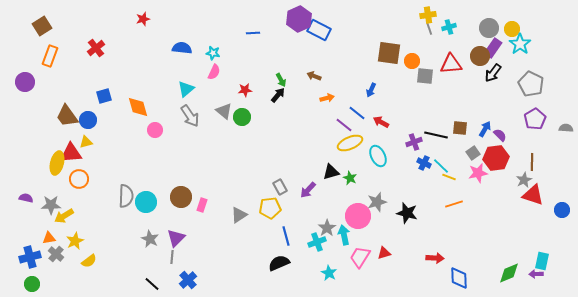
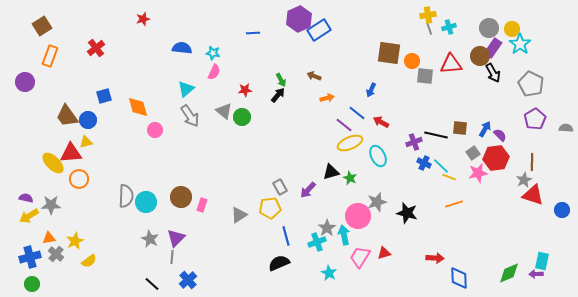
blue rectangle at (319, 30): rotated 60 degrees counterclockwise
black arrow at (493, 73): rotated 66 degrees counterclockwise
yellow ellipse at (57, 163): moved 4 px left; rotated 60 degrees counterclockwise
yellow arrow at (64, 216): moved 35 px left
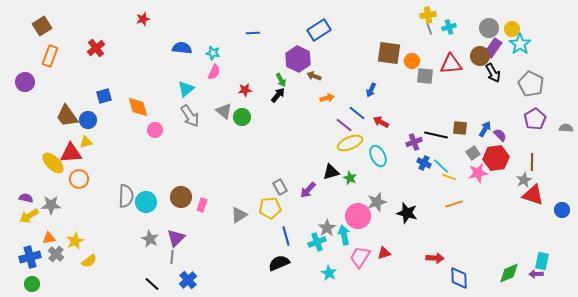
purple hexagon at (299, 19): moved 1 px left, 40 px down; rotated 10 degrees counterclockwise
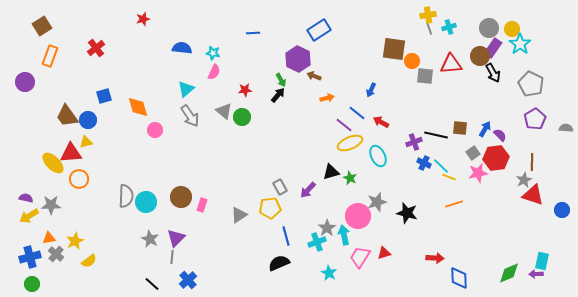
brown square at (389, 53): moved 5 px right, 4 px up
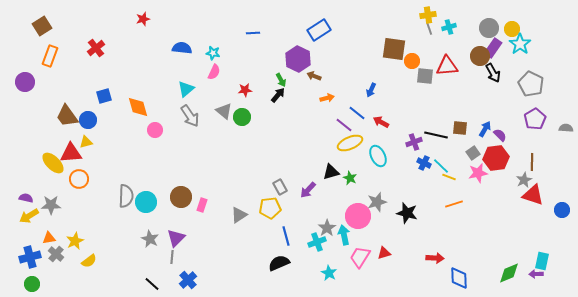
red triangle at (451, 64): moved 4 px left, 2 px down
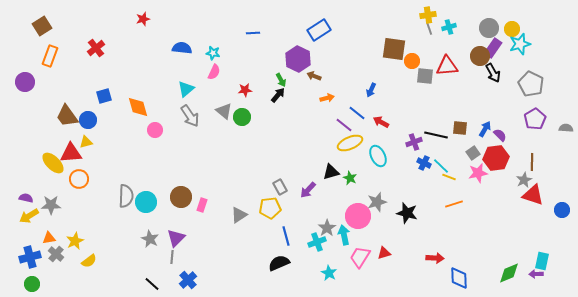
cyan star at (520, 44): rotated 20 degrees clockwise
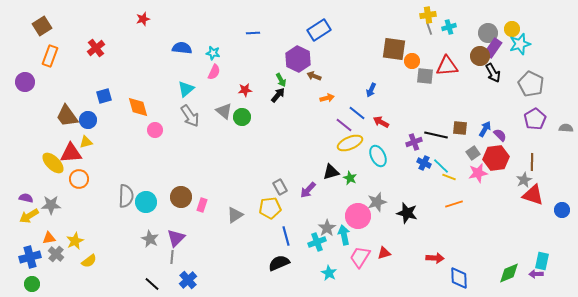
gray circle at (489, 28): moved 1 px left, 5 px down
gray triangle at (239, 215): moved 4 px left
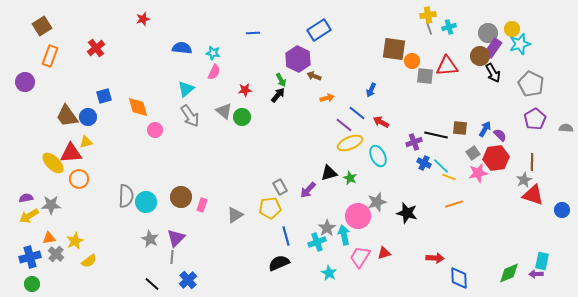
blue circle at (88, 120): moved 3 px up
black triangle at (331, 172): moved 2 px left, 1 px down
purple semicircle at (26, 198): rotated 24 degrees counterclockwise
